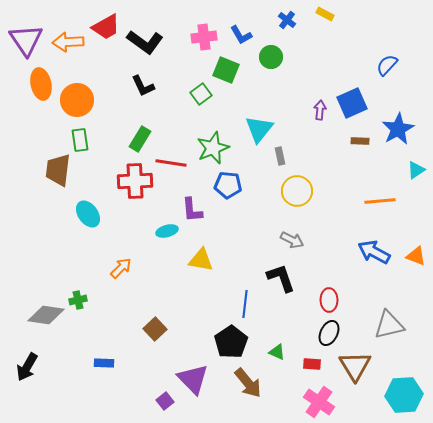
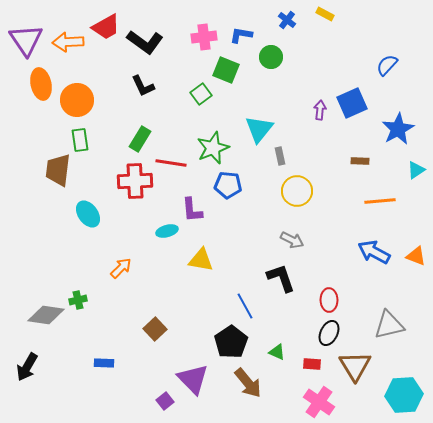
blue L-shape at (241, 35): rotated 130 degrees clockwise
brown rectangle at (360, 141): moved 20 px down
blue line at (245, 304): moved 2 px down; rotated 36 degrees counterclockwise
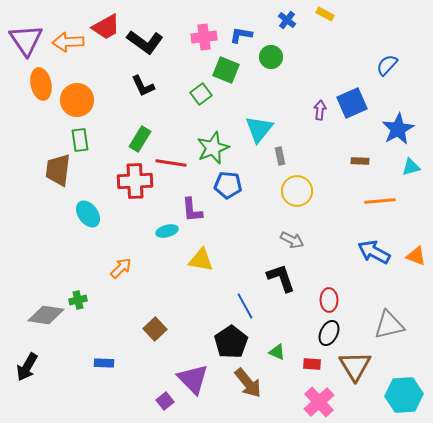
cyan triangle at (416, 170): moved 5 px left, 3 px up; rotated 18 degrees clockwise
pink cross at (319, 402): rotated 12 degrees clockwise
